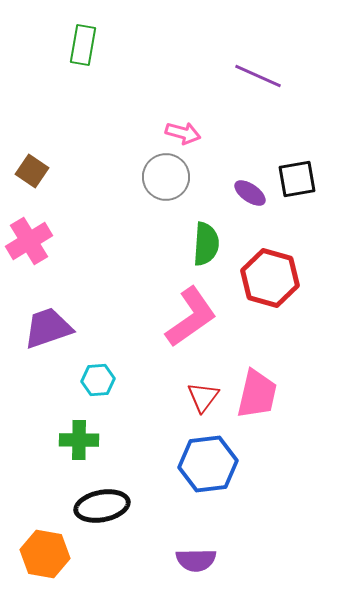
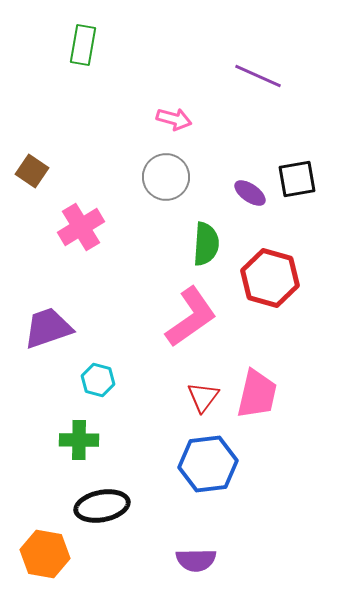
pink arrow: moved 9 px left, 14 px up
pink cross: moved 52 px right, 14 px up
cyan hexagon: rotated 20 degrees clockwise
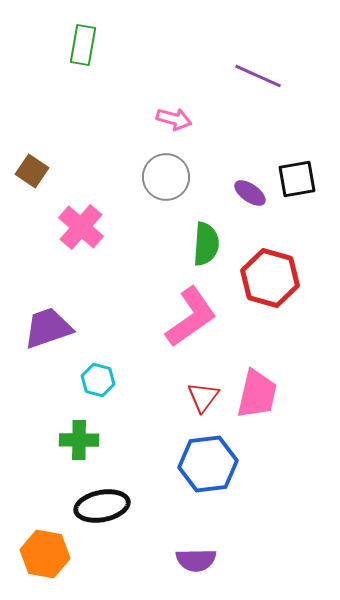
pink cross: rotated 18 degrees counterclockwise
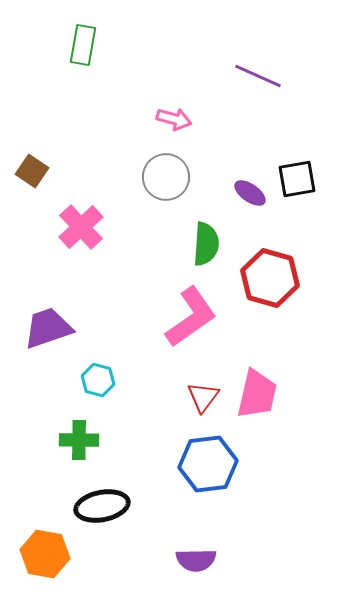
pink cross: rotated 6 degrees clockwise
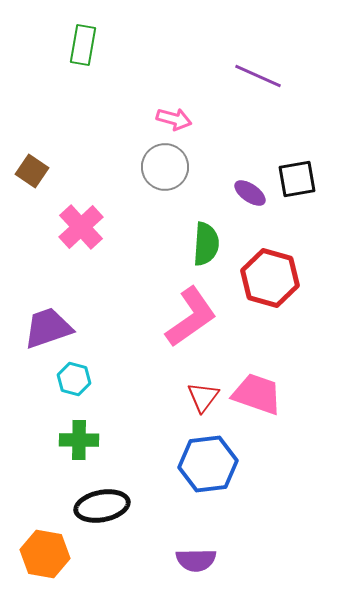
gray circle: moved 1 px left, 10 px up
cyan hexagon: moved 24 px left, 1 px up
pink trapezoid: rotated 84 degrees counterclockwise
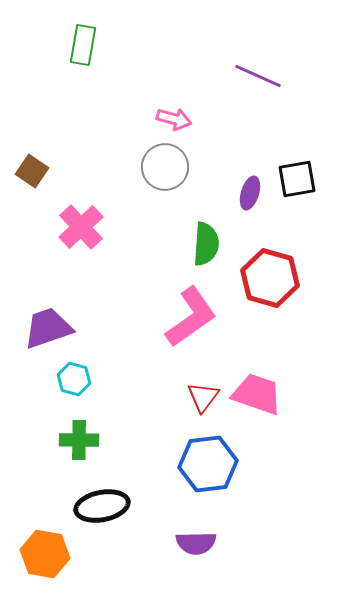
purple ellipse: rotated 72 degrees clockwise
purple semicircle: moved 17 px up
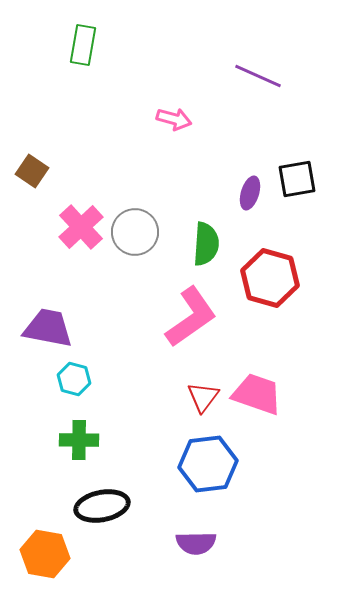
gray circle: moved 30 px left, 65 px down
purple trapezoid: rotated 30 degrees clockwise
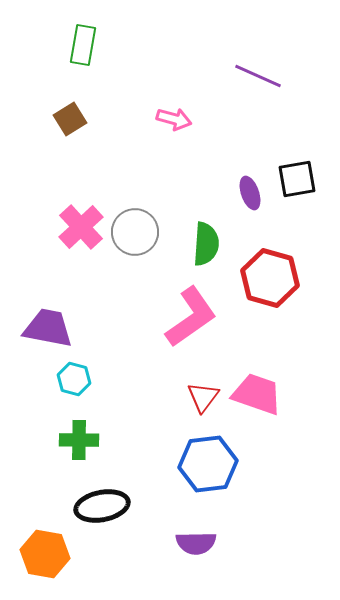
brown square: moved 38 px right, 52 px up; rotated 24 degrees clockwise
purple ellipse: rotated 36 degrees counterclockwise
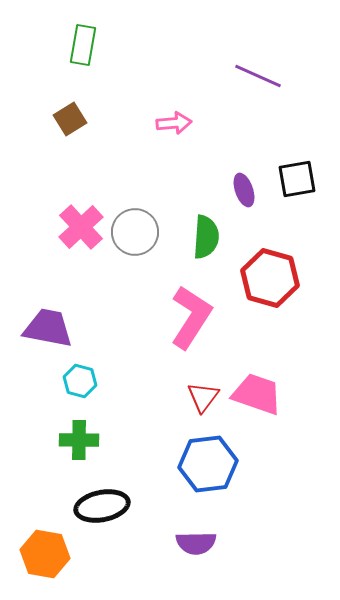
pink arrow: moved 4 px down; rotated 20 degrees counterclockwise
purple ellipse: moved 6 px left, 3 px up
green semicircle: moved 7 px up
pink L-shape: rotated 22 degrees counterclockwise
cyan hexagon: moved 6 px right, 2 px down
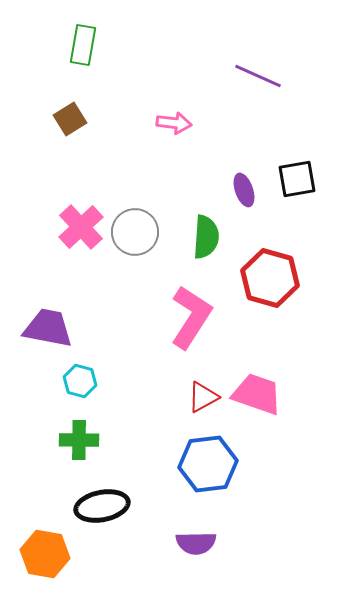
pink arrow: rotated 12 degrees clockwise
red triangle: rotated 24 degrees clockwise
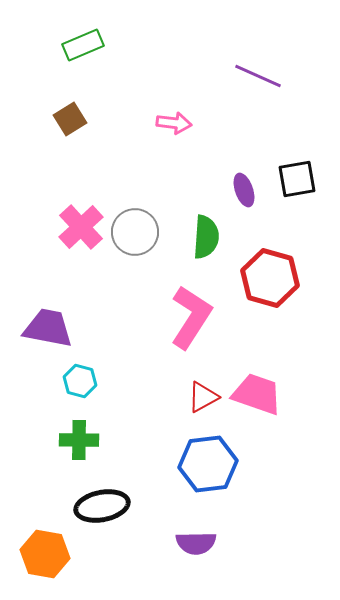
green rectangle: rotated 57 degrees clockwise
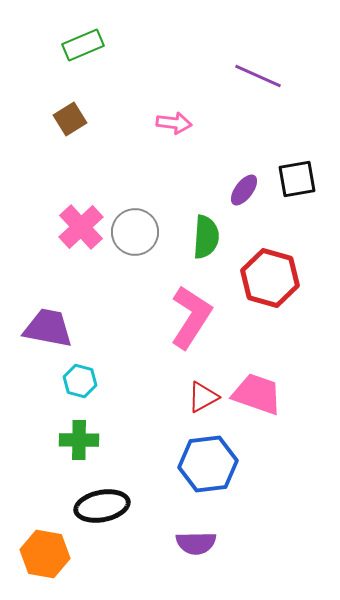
purple ellipse: rotated 56 degrees clockwise
